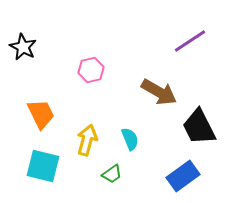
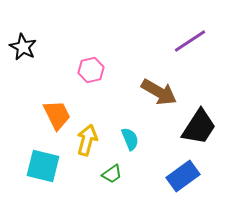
orange trapezoid: moved 16 px right, 1 px down
black trapezoid: rotated 120 degrees counterclockwise
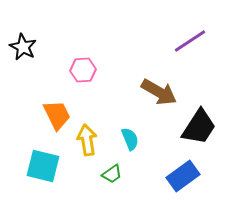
pink hexagon: moved 8 px left; rotated 10 degrees clockwise
yellow arrow: rotated 24 degrees counterclockwise
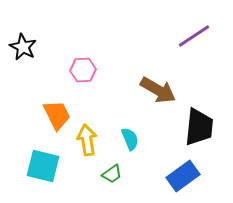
purple line: moved 4 px right, 5 px up
brown arrow: moved 1 px left, 2 px up
black trapezoid: rotated 27 degrees counterclockwise
